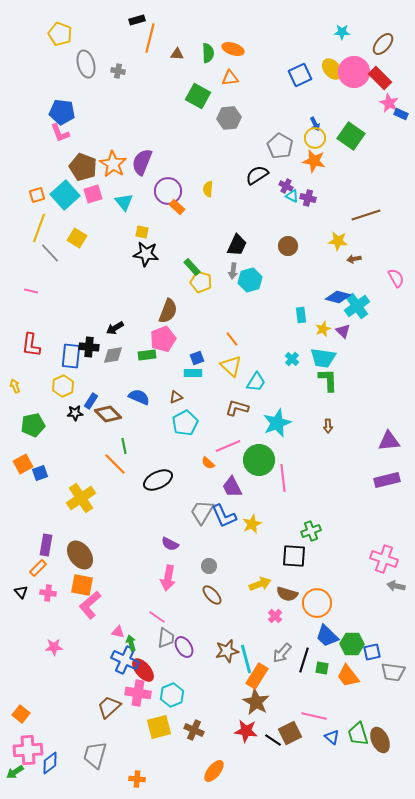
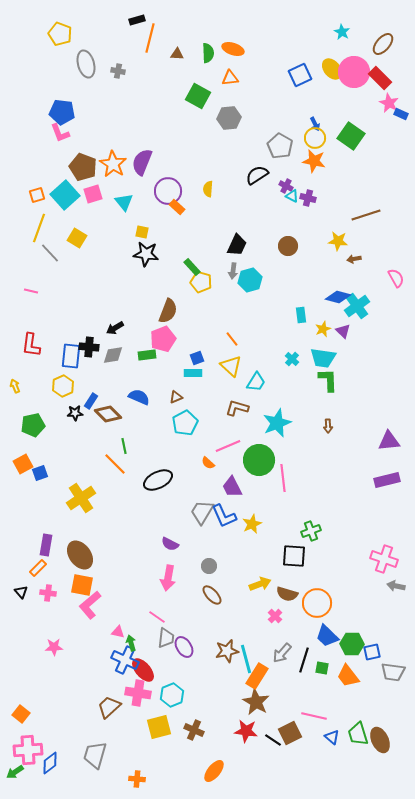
cyan star at (342, 32): rotated 28 degrees clockwise
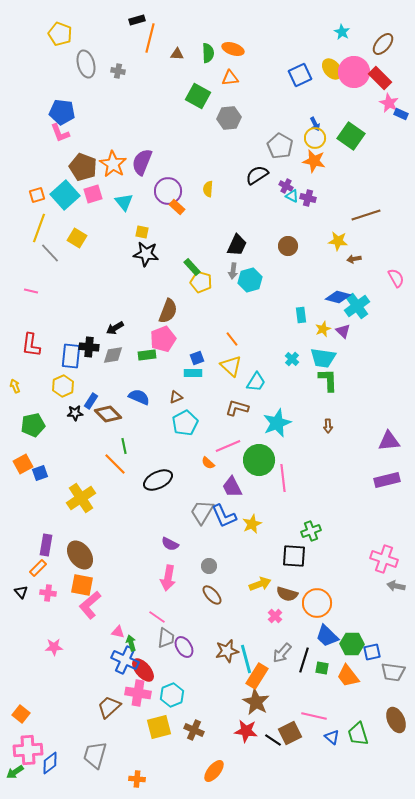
brown ellipse at (380, 740): moved 16 px right, 20 px up
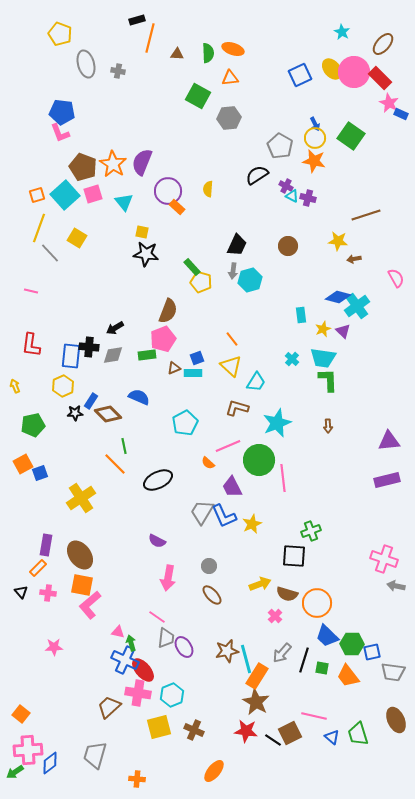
brown triangle at (176, 397): moved 2 px left, 29 px up
purple semicircle at (170, 544): moved 13 px left, 3 px up
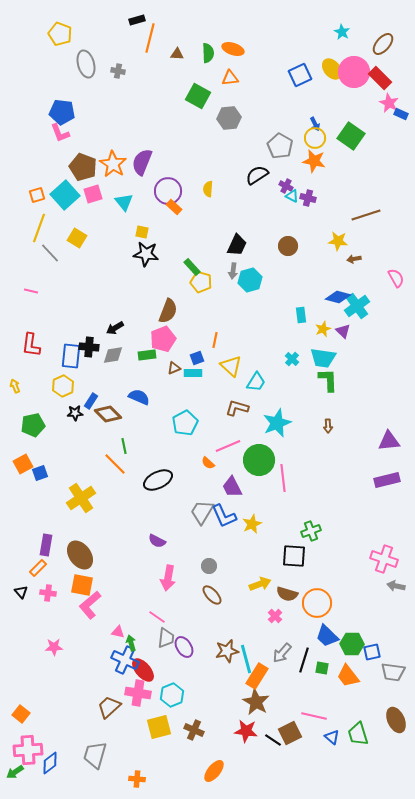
orange rectangle at (177, 207): moved 3 px left
orange line at (232, 339): moved 17 px left, 1 px down; rotated 49 degrees clockwise
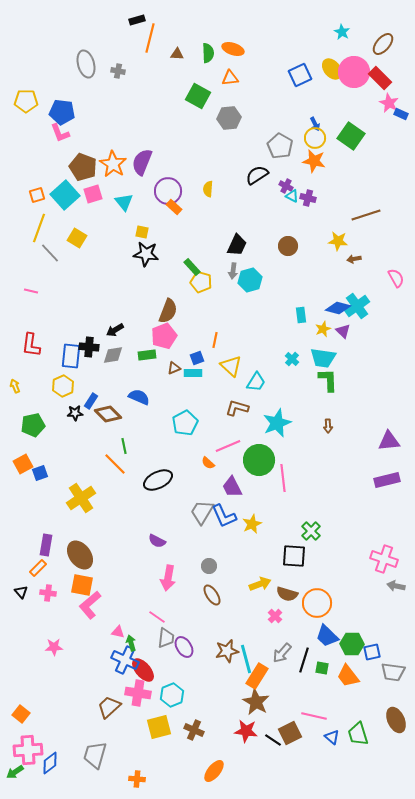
yellow pentagon at (60, 34): moved 34 px left, 67 px down; rotated 20 degrees counterclockwise
blue diamond at (338, 297): moved 11 px down
black arrow at (115, 328): moved 2 px down
pink pentagon at (163, 339): moved 1 px right, 3 px up
green cross at (311, 531): rotated 24 degrees counterclockwise
brown ellipse at (212, 595): rotated 10 degrees clockwise
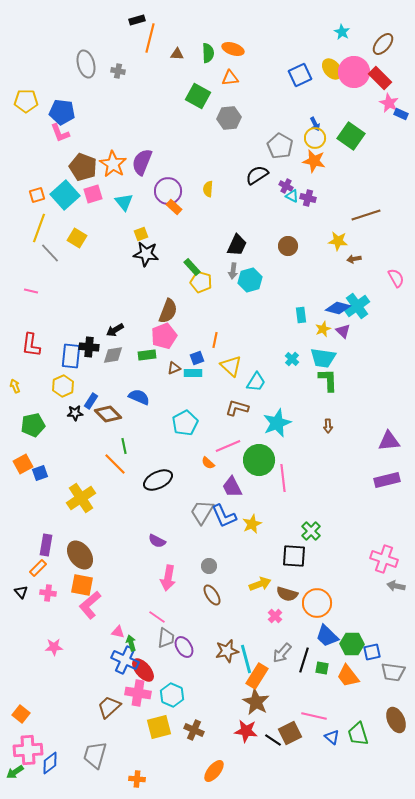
yellow square at (142, 232): moved 1 px left, 2 px down; rotated 32 degrees counterclockwise
cyan hexagon at (172, 695): rotated 15 degrees counterclockwise
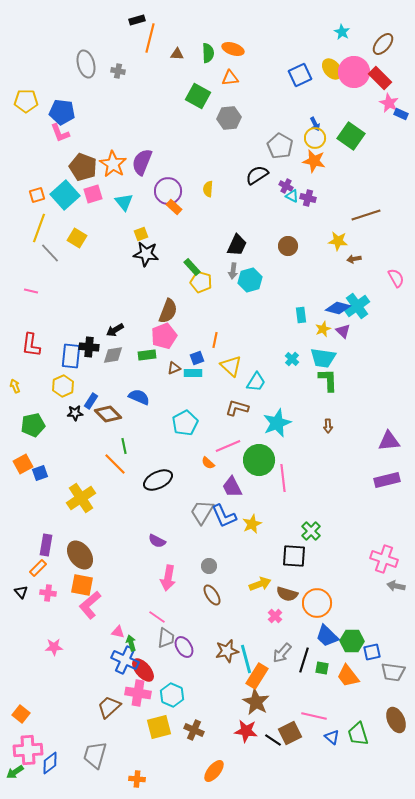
green hexagon at (352, 644): moved 3 px up
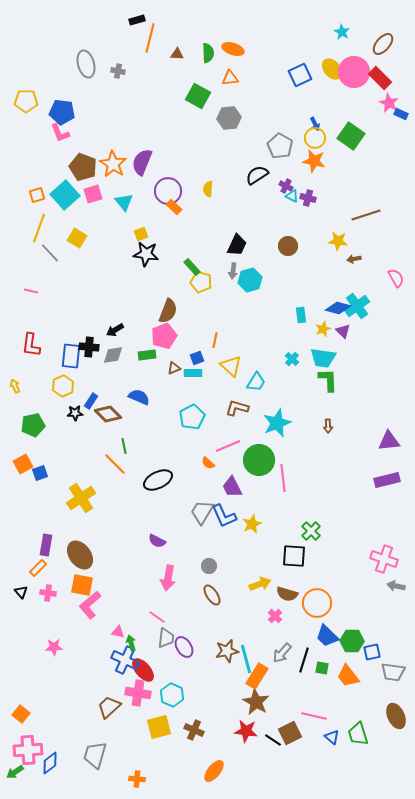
cyan pentagon at (185, 423): moved 7 px right, 6 px up
brown ellipse at (396, 720): moved 4 px up
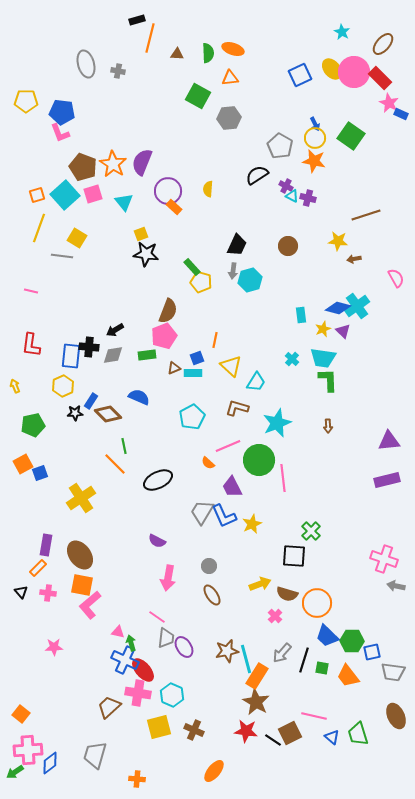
gray line at (50, 253): moved 12 px right, 3 px down; rotated 40 degrees counterclockwise
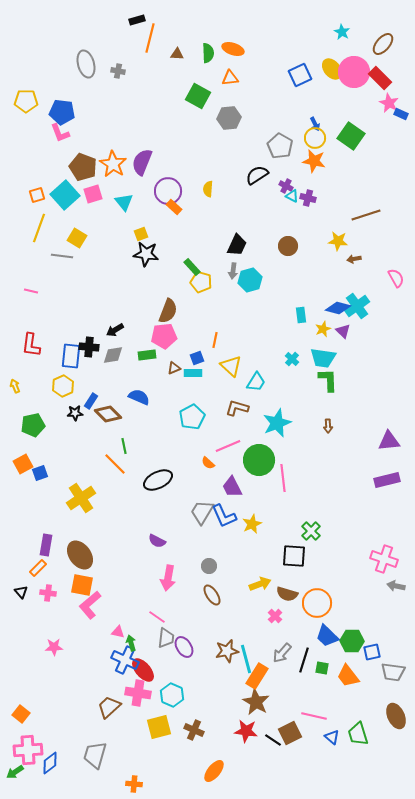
pink pentagon at (164, 336): rotated 15 degrees clockwise
orange cross at (137, 779): moved 3 px left, 5 px down
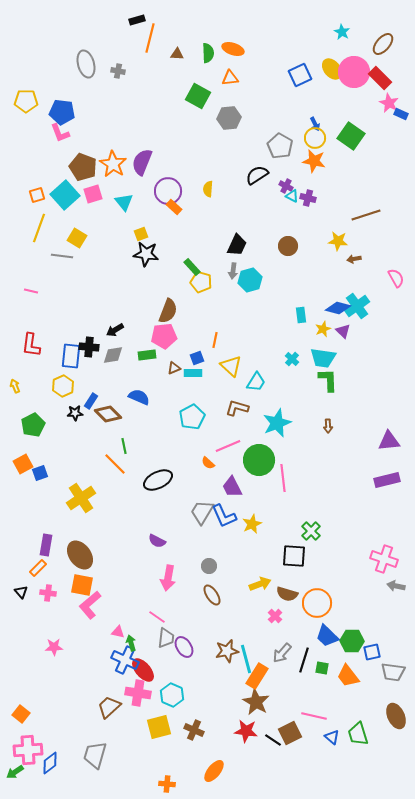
green pentagon at (33, 425): rotated 15 degrees counterclockwise
orange cross at (134, 784): moved 33 px right
